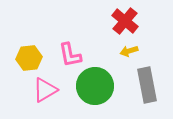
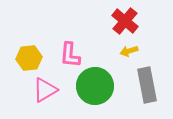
pink L-shape: rotated 16 degrees clockwise
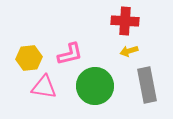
red cross: rotated 36 degrees counterclockwise
pink L-shape: moved 1 px up; rotated 108 degrees counterclockwise
pink triangle: moved 1 px left, 3 px up; rotated 40 degrees clockwise
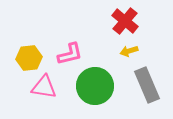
red cross: rotated 36 degrees clockwise
gray rectangle: rotated 12 degrees counterclockwise
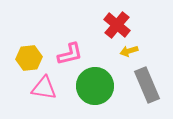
red cross: moved 8 px left, 4 px down
pink triangle: moved 1 px down
